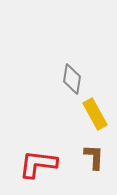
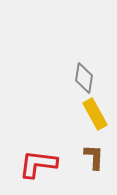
gray diamond: moved 12 px right, 1 px up
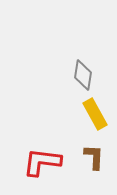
gray diamond: moved 1 px left, 3 px up
red L-shape: moved 4 px right, 2 px up
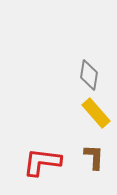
gray diamond: moved 6 px right
yellow rectangle: moved 1 px right, 1 px up; rotated 12 degrees counterclockwise
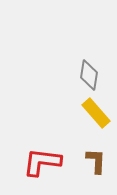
brown L-shape: moved 2 px right, 4 px down
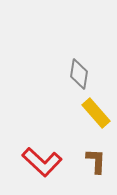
gray diamond: moved 10 px left, 1 px up
red L-shape: rotated 144 degrees counterclockwise
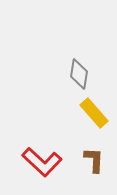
yellow rectangle: moved 2 px left
brown L-shape: moved 2 px left, 1 px up
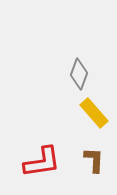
gray diamond: rotated 12 degrees clockwise
red L-shape: rotated 51 degrees counterclockwise
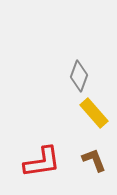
gray diamond: moved 2 px down
brown L-shape: rotated 24 degrees counterclockwise
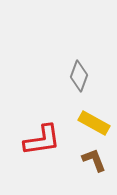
yellow rectangle: moved 10 px down; rotated 20 degrees counterclockwise
red L-shape: moved 22 px up
